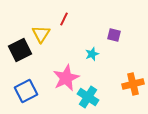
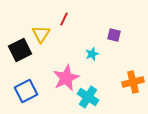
orange cross: moved 2 px up
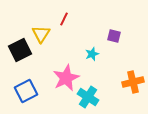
purple square: moved 1 px down
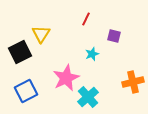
red line: moved 22 px right
black square: moved 2 px down
cyan cross: rotated 15 degrees clockwise
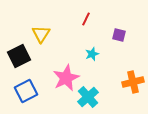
purple square: moved 5 px right, 1 px up
black square: moved 1 px left, 4 px down
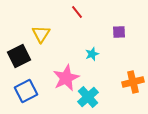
red line: moved 9 px left, 7 px up; rotated 64 degrees counterclockwise
purple square: moved 3 px up; rotated 16 degrees counterclockwise
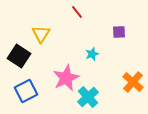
black square: rotated 30 degrees counterclockwise
orange cross: rotated 35 degrees counterclockwise
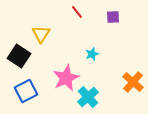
purple square: moved 6 px left, 15 px up
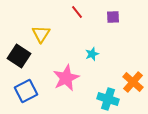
cyan cross: moved 20 px right, 2 px down; rotated 30 degrees counterclockwise
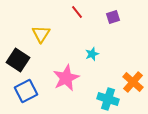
purple square: rotated 16 degrees counterclockwise
black square: moved 1 px left, 4 px down
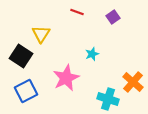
red line: rotated 32 degrees counterclockwise
purple square: rotated 16 degrees counterclockwise
black square: moved 3 px right, 4 px up
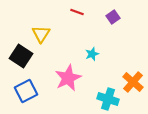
pink star: moved 2 px right
